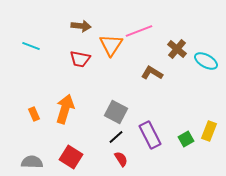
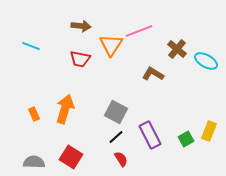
brown L-shape: moved 1 px right, 1 px down
gray semicircle: moved 2 px right
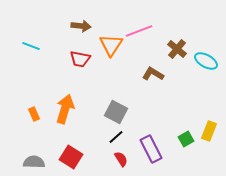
purple rectangle: moved 1 px right, 14 px down
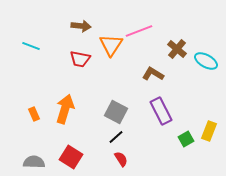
purple rectangle: moved 10 px right, 38 px up
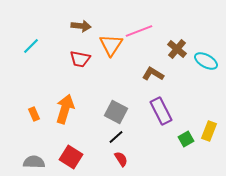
cyan line: rotated 66 degrees counterclockwise
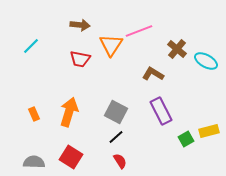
brown arrow: moved 1 px left, 1 px up
orange arrow: moved 4 px right, 3 px down
yellow rectangle: rotated 54 degrees clockwise
red semicircle: moved 1 px left, 2 px down
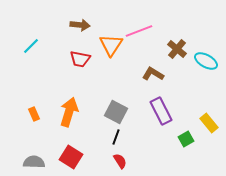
yellow rectangle: moved 8 px up; rotated 66 degrees clockwise
black line: rotated 28 degrees counterclockwise
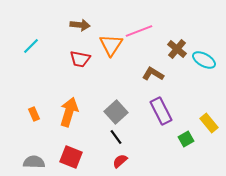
cyan ellipse: moved 2 px left, 1 px up
gray square: rotated 20 degrees clockwise
black line: rotated 56 degrees counterclockwise
red square: rotated 10 degrees counterclockwise
red semicircle: rotated 98 degrees counterclockwise
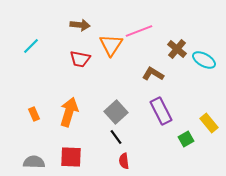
red square: rotated 20 degrees counterclockwise
red semicircle: moved 4 px right; rotated 56 degrees counterclockwise
